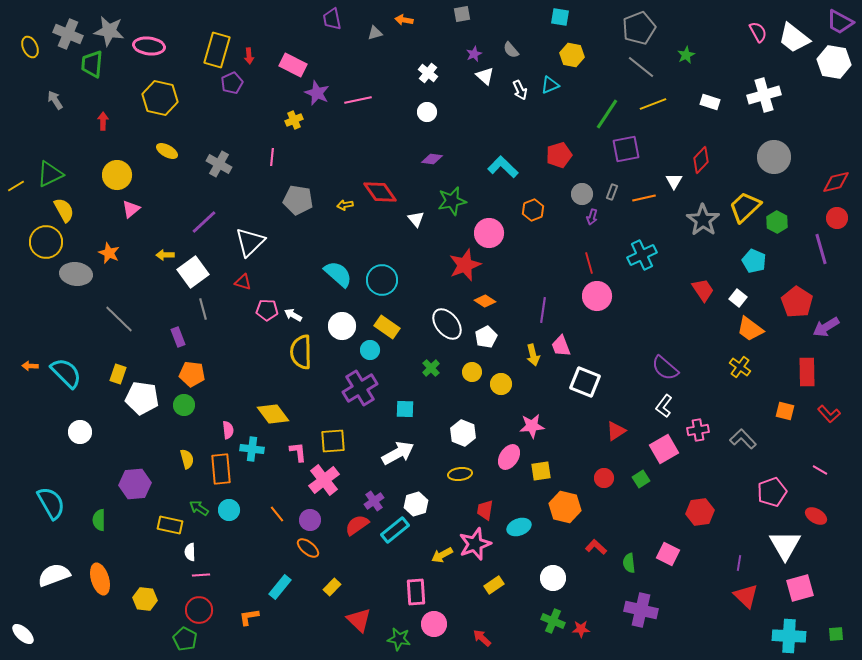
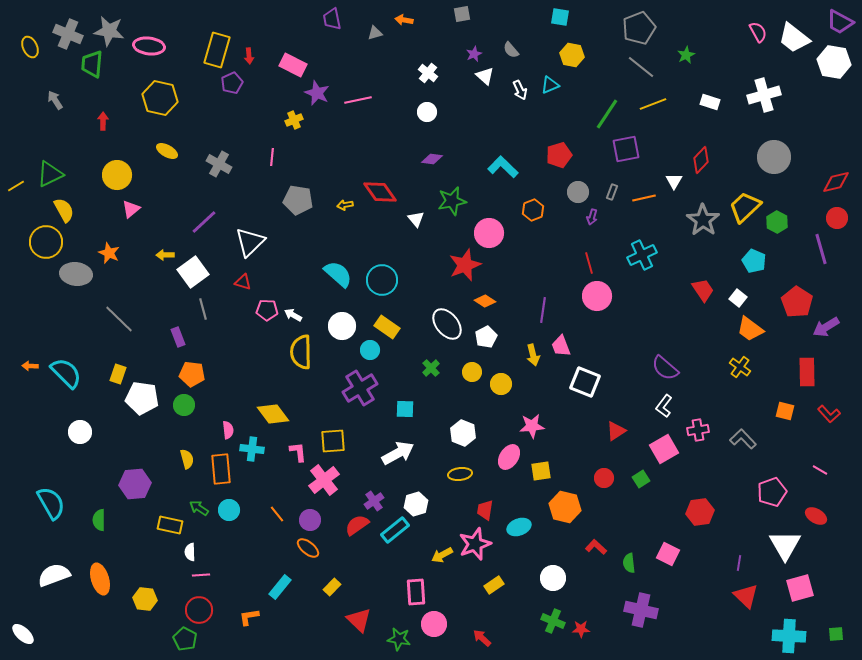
gray circle at (582, 194): moved 4 px left, 2 px up
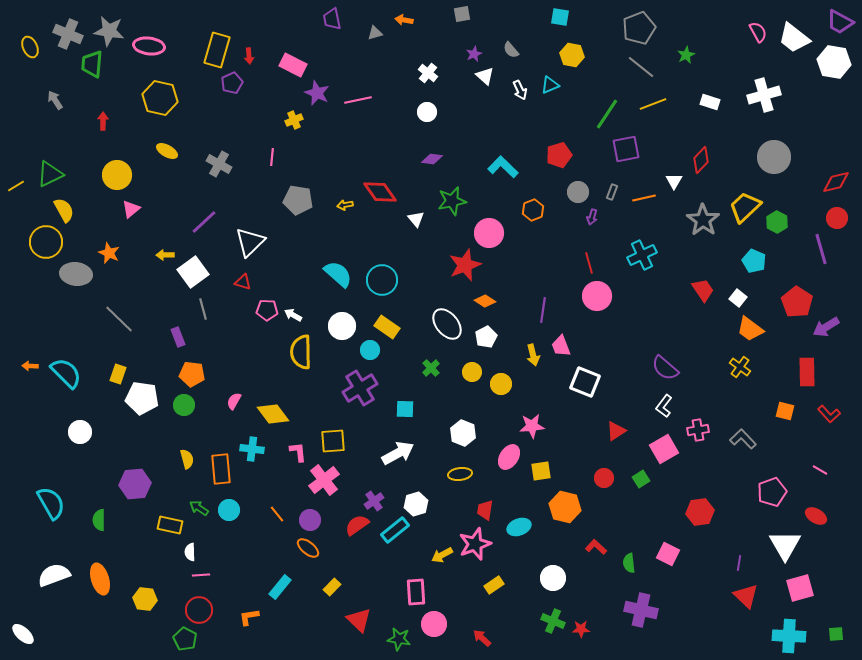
pink semicircle at (228, 430): moved 6 px right, 29 px up; rotated 144 degrees counterclockwise
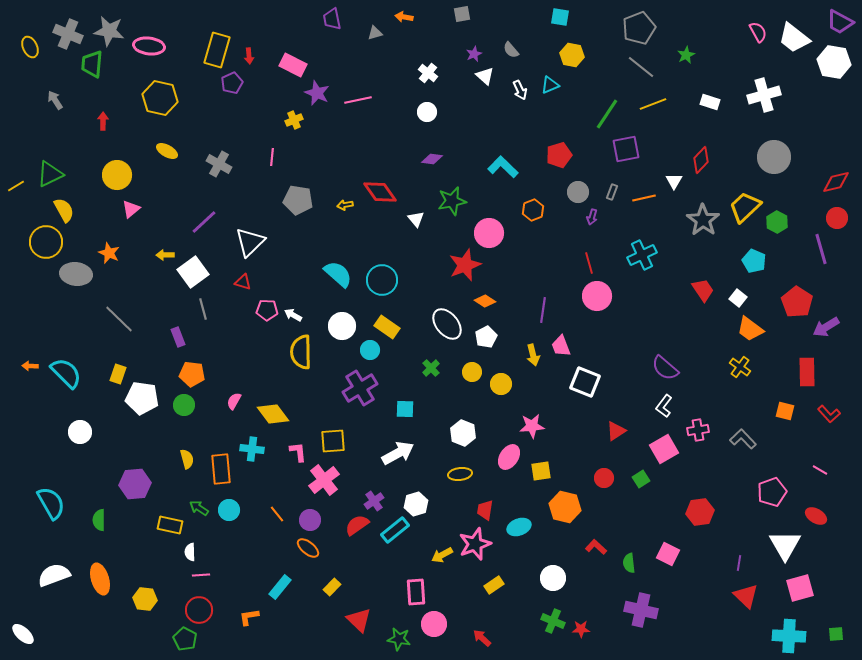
orange arrow at (404, 20): moved 3 px up
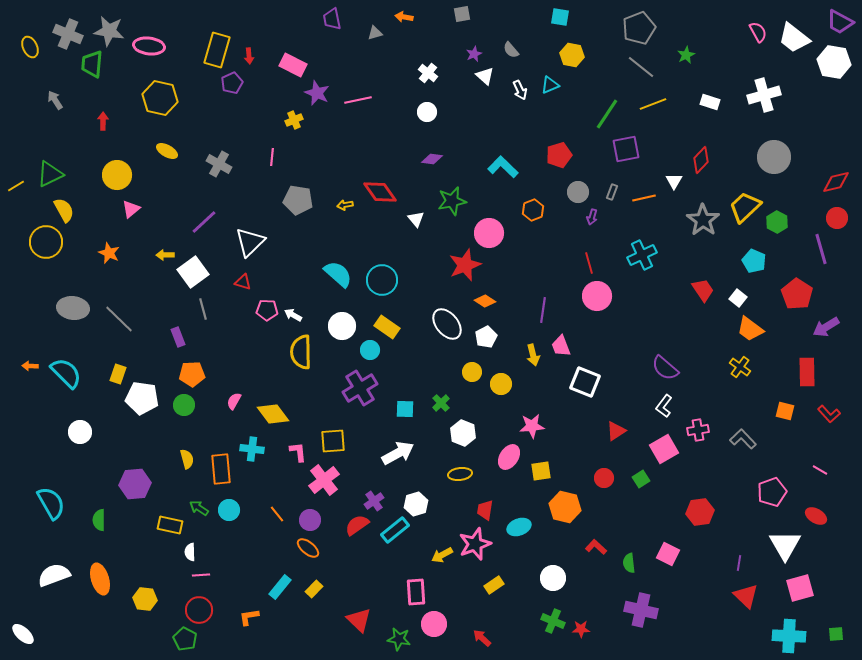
gray ellipse at (76, 274): moved 3 px left, 34 px down
red pentagon at (797, 302): moved 8 px up
green cross at (431, 368): moved 10 px right, 35 px down
orange pentagon at (192, 374): rotated 10 degrees counterclockwise
yellow rectangle at (332, 587): moved 18 px left, 2 px down
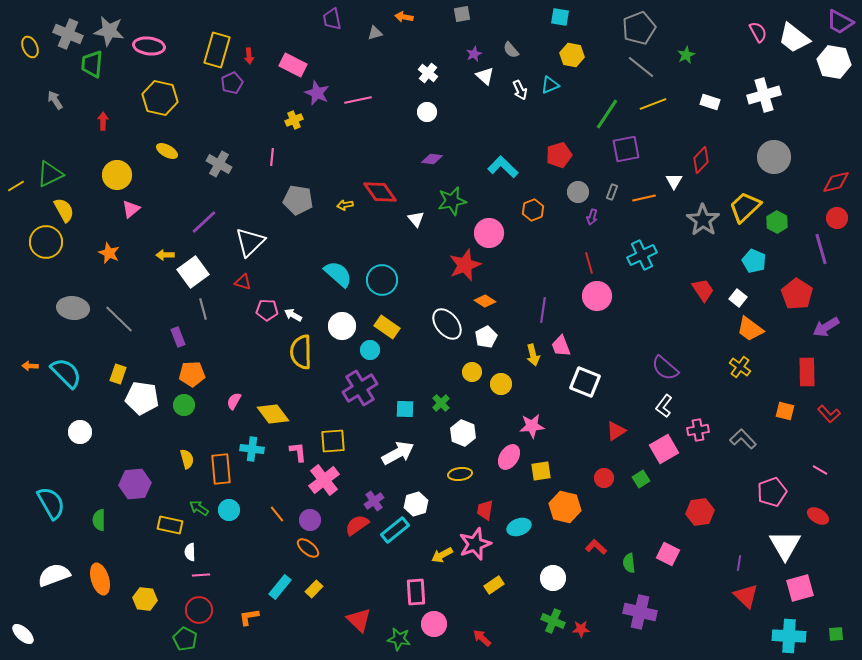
red ellipse at (816, 516): moved 2 px right
purple cross at (641, 610): moved 1 px left, 2 px down
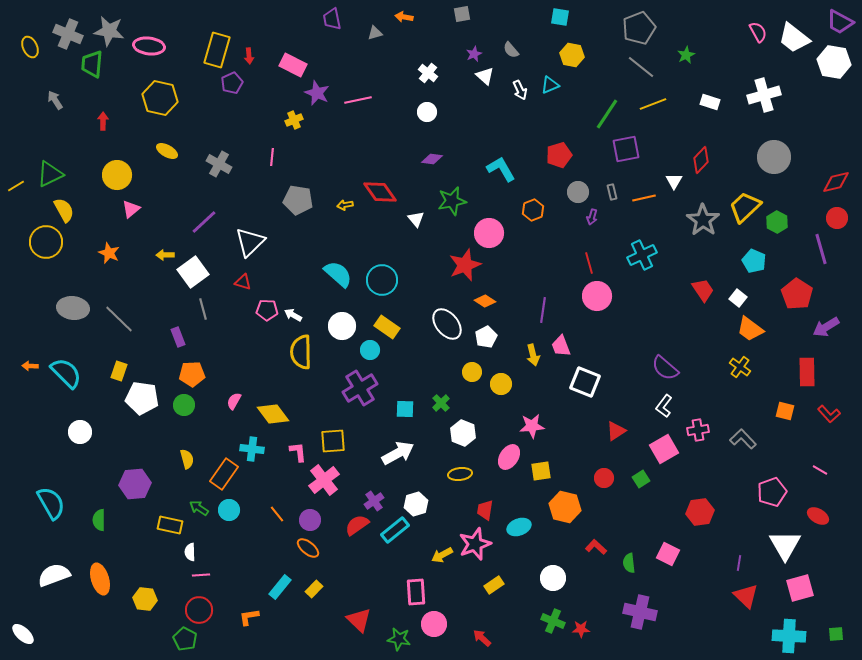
cyan L-shape at (503, 167): moved 2 px left, 2 px down; rotated 16 degrees clockwise
gray rectangle at (612, 192): rotated 35 degrees counterclockwise
yellow rectangle at (118, 374): moved 1 px right, 3 px up
orange rectangle at (221, 469): moved 3 px right, 5 px down; rotated 40 degrees clockwise
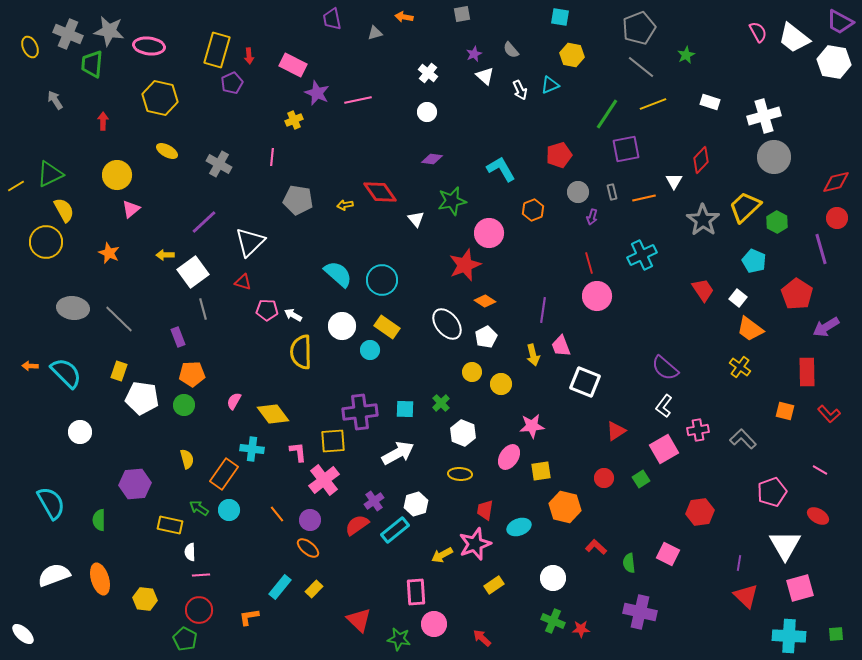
white cross at (764, 95): moved 21 px down
purple cross at (360, 388): moved 24 px down; rotated 24 degrees clockwise
yellow ellipse at (460, 474): rotated 10 degrees clockwise
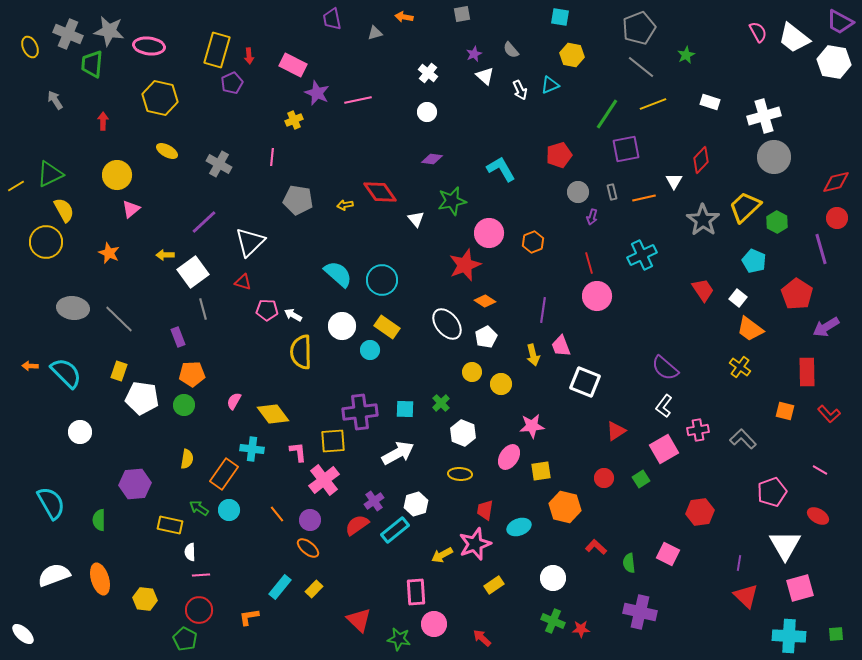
orange hexagon at (533, 210): moved 32 px down
yellow semicircle at (187, 459): rotated 24 degrees clockwise
